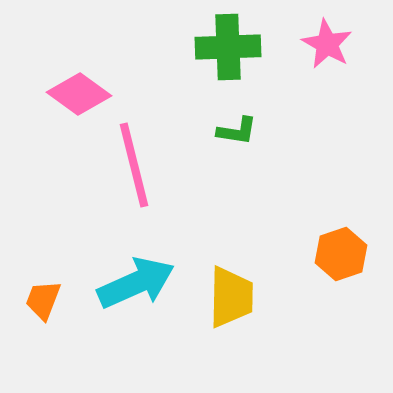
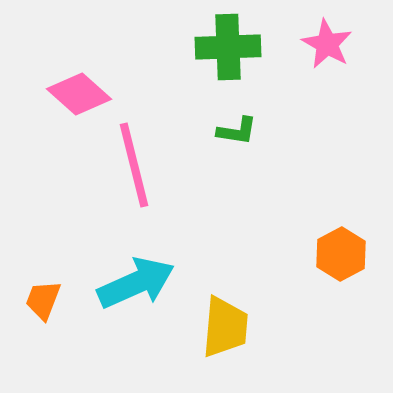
pink diamond: rotated 6 degrees clockwise
orange hexagon: rotated 9 degrees counterclockwise
yellow trapezoid: moved 6 px left, 30 px down; rotated 4 degrees clockwise
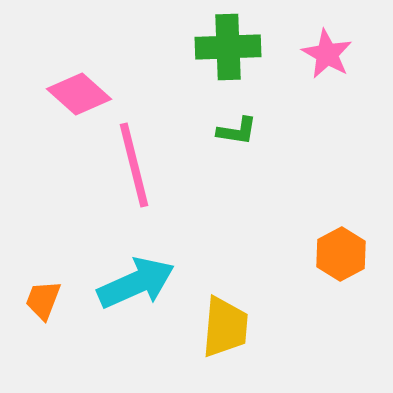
pink star: moved 10 px down
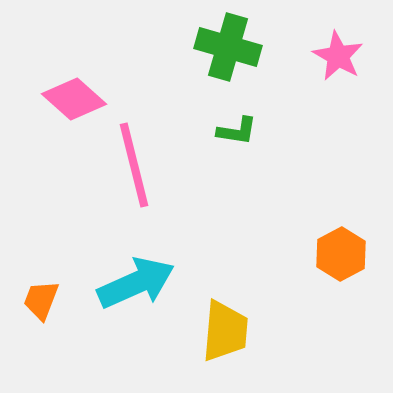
green cross: rotated 18 degrees clockwise
pink star: moved 11 px right, 2 px down
pink diamond: moved 5 px left, 5 px down
orange trapezoid: moved 2 px left
yellow trapezoid: moved 4 px down
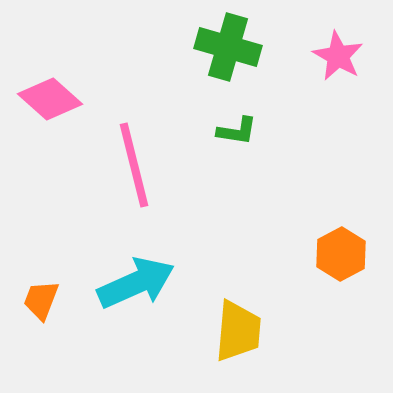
pink diamond: moved 24 px left
yellow trapezoid: moved 13 px right
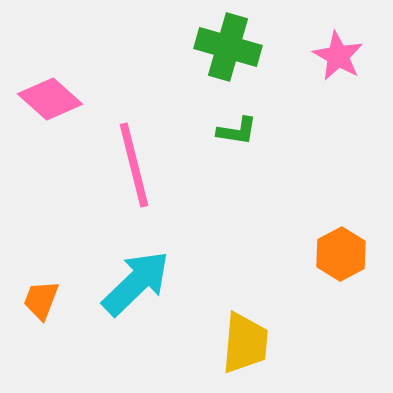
cyan arrow: rotated 20 degrees counterclockwise
yellow trapezoid: moved 7 px right, 12 px down
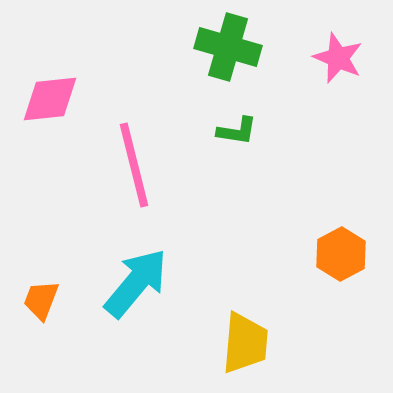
pink star: moved 2 px down; rotated 6 degrees counterclockwise
pink diamond: rotated 48 degrees counterclockwise
cyan arrow: rotated 6 degrees counterclockwise
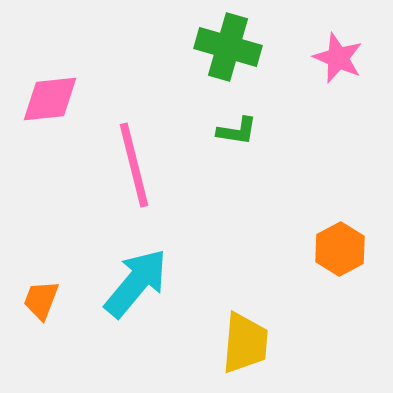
orange hexagon: moved 1 px left, 5 px up
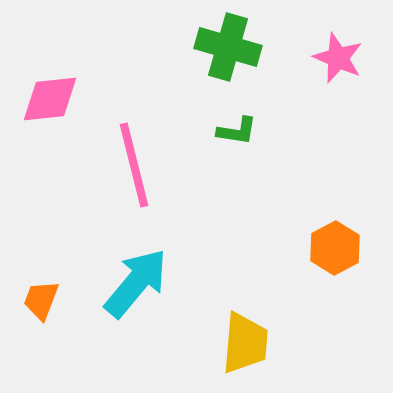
orange hexagon: moved 5 px left, 1 px up
